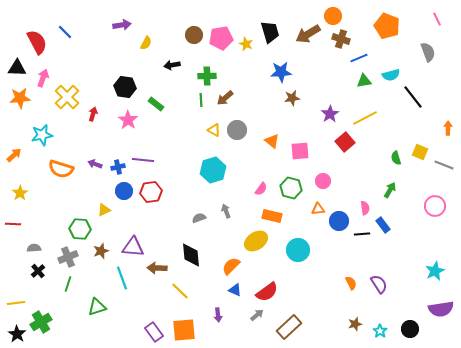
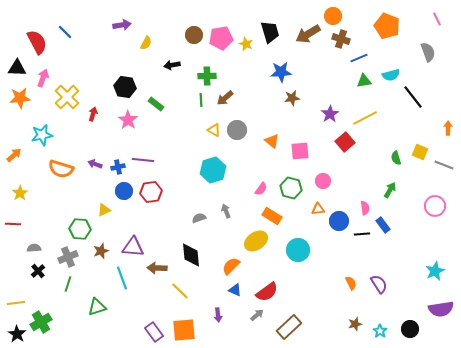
orange rectangle at (272, 216): rotated 18 degrees clockwise
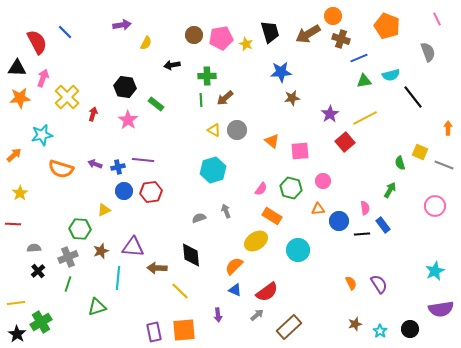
green semicircle at (396, 158): moved 4 px right, 5 px down
orange semicircle at (231, 266): moved 3 px right
cyan line at (122, 278): moved 4 px left; rotated 25 degrees clockwise
purple rectangle at (154, 332): rotated 24 degrees clockwise
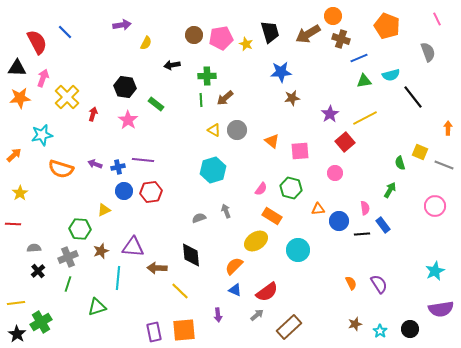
pink circle at (323, 181): moved 12 px right, 8 px up
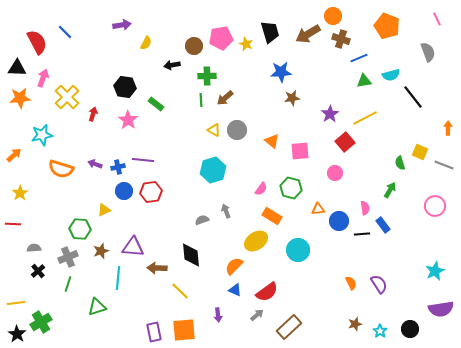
brown circle at (194, 35): moved 11 px down
gray semicircle at (199, 218): moved 3 px right, 2 px down
